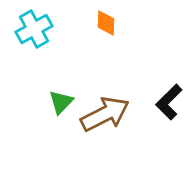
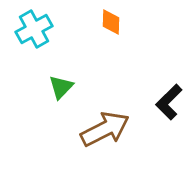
orange diamond: moved 5 px right, 1 px up
green triangle: moved 15 px up
brown arrow: moved 15 px down
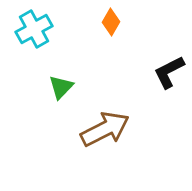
orange diamond: rotated 28 degrees clockwise
black L-shape: moved 30 px up; rotated 18 degrees clockwise
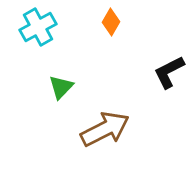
cyan cross: moved 4 px right, 2 px up
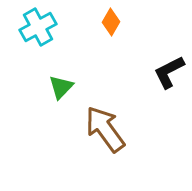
brown arrow: rotated 99 degrees counterclockwise
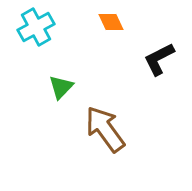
orange diamond: rotated 56 degrees counterclockwise
cyan cross: moved 2 px left
black L-shape: moved 10 px left, 13 px up
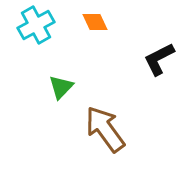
orange diamond: moved 16 px left
cyan cross: moved 2 px up
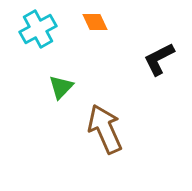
cyan cross: moved 2 px right, 4 px down
brown arrow: rotated 12 degrees clockwise
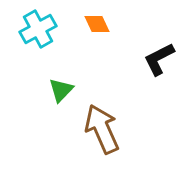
orange diamond: moved 2 px right, 2 px down
green triangle: moved 3 px down
brown arrow: moved 3 px left
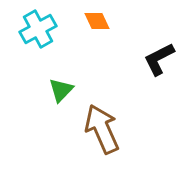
orange diamond: moved 3 px up
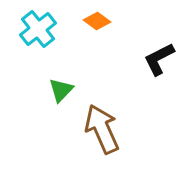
orange diamond: rotated 28 degrees counterclockwise
cyan cross: rotated 9 degrees counterclockwise
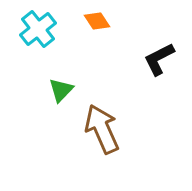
orange diamond: rotated 20 degrees clockwise
